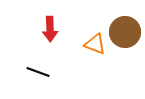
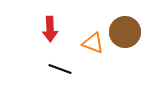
orange triangle: moved 2 px left, 1 px up
black line: moved 22 px right, 3 px up
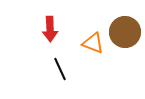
black line: rotated 45 degrees clockwise
